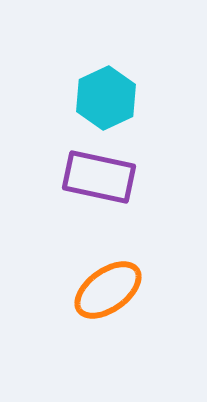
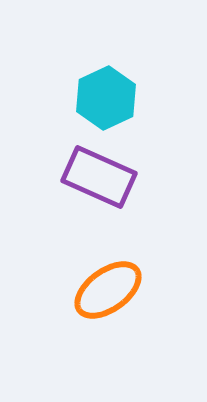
purple rectangle: rotated 12 degrees clockwise
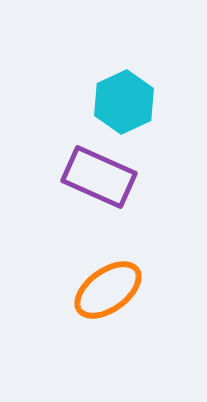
cyan hexagon: moved 18 px right, 4 px down
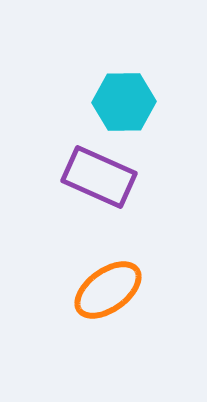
cyan hexagon: rotated 24 degrees clockwise
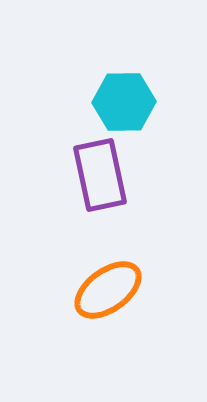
purple rectangle: moved 1 px right, 2 px up; rotated 54 degrees clockwise
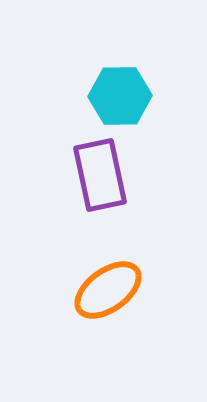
cyan hexagon: moved 4 px left, 6 px up
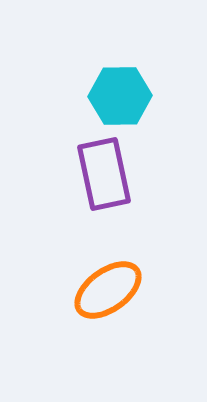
purple rectangle: moved 4 px right, 1 px up
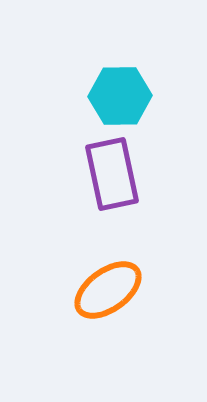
purple rectangle: moved 8 px right
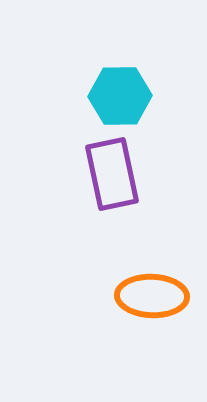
orange ellipse: moved 44 px right, 6 px down; rotated 38 degrees clockwise
